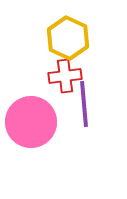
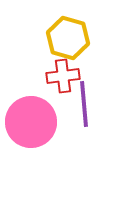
yellow hexagon: rotated 9 degrees counterclockwise
red cross: moved 2 px left
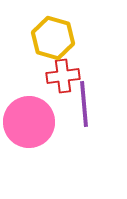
yellow hexagon: moved 15 px left
pink circle: moved 2 px left
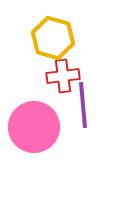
purple line: moved 1 px left, 1 px down
pink circle: moved 5 px right, 5 px down
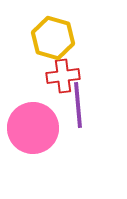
purple line: moved 5 px left
pink circle: moved 1 px left, 1 px down
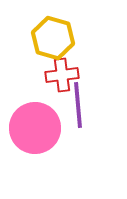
red cross: moved 1 px left, 1 px up
pink circle: moved 2 px right
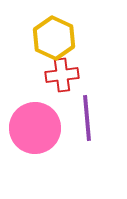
yellow hexagon: moved 1 px right; rotated 9 degrees clockwise
purple line: moved 9 px right, 13 px down
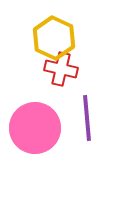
red cross: moved 1 px left, 6 px up; rotated 20 degrees clockwise
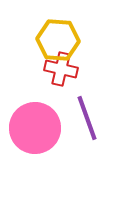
yellow hexagon: moved 4 px right, 2 px down; rotated 21 degrees counterclockwise
purple line: rotated 15 degrees counterclockwise
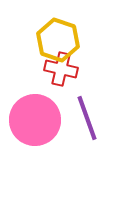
yellow hexagon: rotated 15 degrees clockwise
pink circle: moved 8 px up
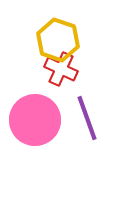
red cross: rotated 12 degrees clockwise
